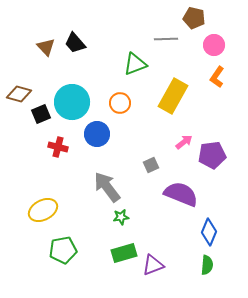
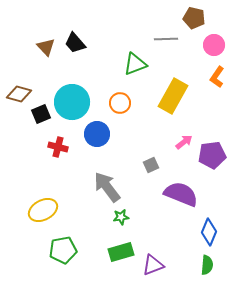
green rectangle: moved 3 px left, 1 px up
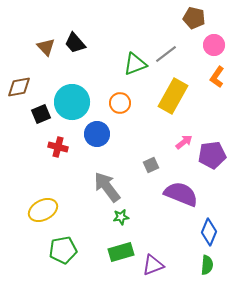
gray line: moved 15 px down; rotated 35 degrees counterclockwise
brown diamond: moved 7 px up; rotated 25 degrees counterclockwise
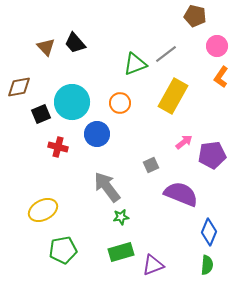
brown pentagon: moved 1 px right, 2 px up
pink circle: moved 3 px right, 1 px down
orange L-shape: moved 4 px right
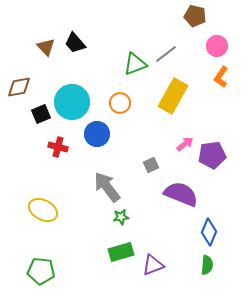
pink arrow: moved 1 px right, 2 px down
yellow ellipse: rotated 56 degrees clockwise
green pentagon: moved 22 px left, 21 px down; rotated 16 degrees clockwise
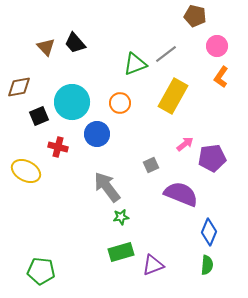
black square: moved 2 px left, 2 px down
purple pentagon: moved 3 px down
yellow ellipse: moved 17 px left, 39 px up
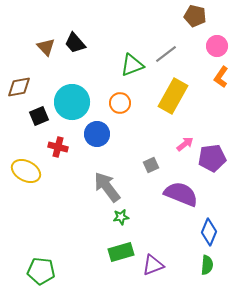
green triangle: moved 3 px left, 1 px down
